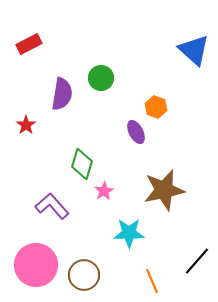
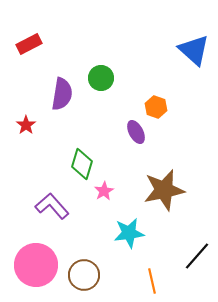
cyan star: rotated 8 degrees counterclockwise
black line: moved 5 px up
orange line: rotated 10 degrees clockwise
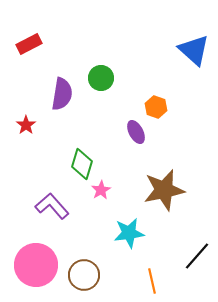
pink star: moved 3 px left, 1 px up
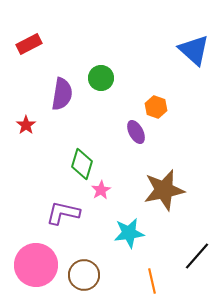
purple L-shape: moved 11 px right, 7 px down; rotated 36 degrees counterclockwise
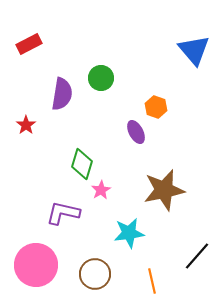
blue triangle: rotated 8 degrees clockwise
brown circle: moved 11 px right, 1 px up
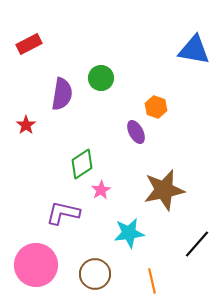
blue triangle: rotated 40 degrees counterclockwise
green diamond: rotated 40 degrees clockwise
black line: moved 12 px up
